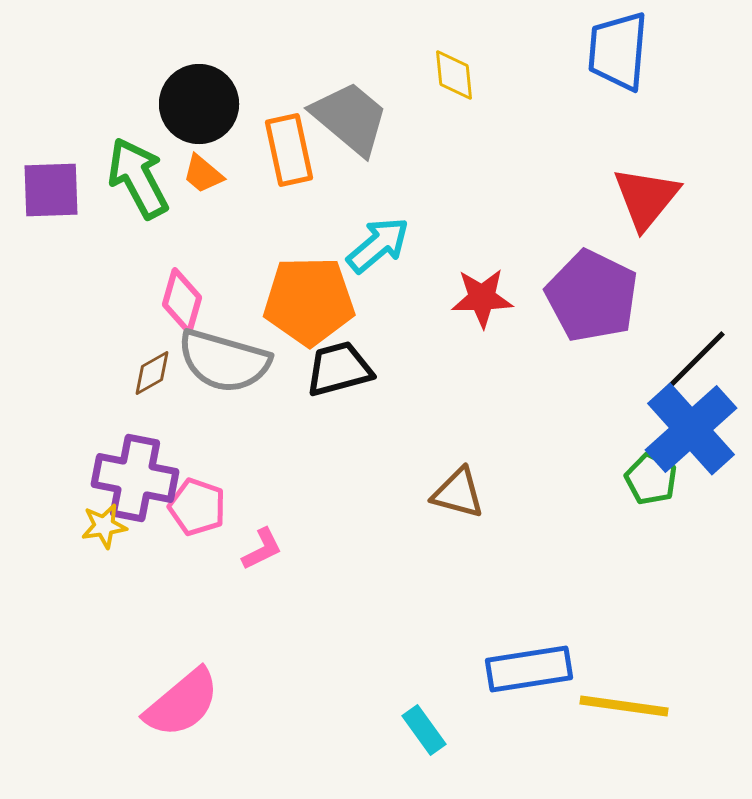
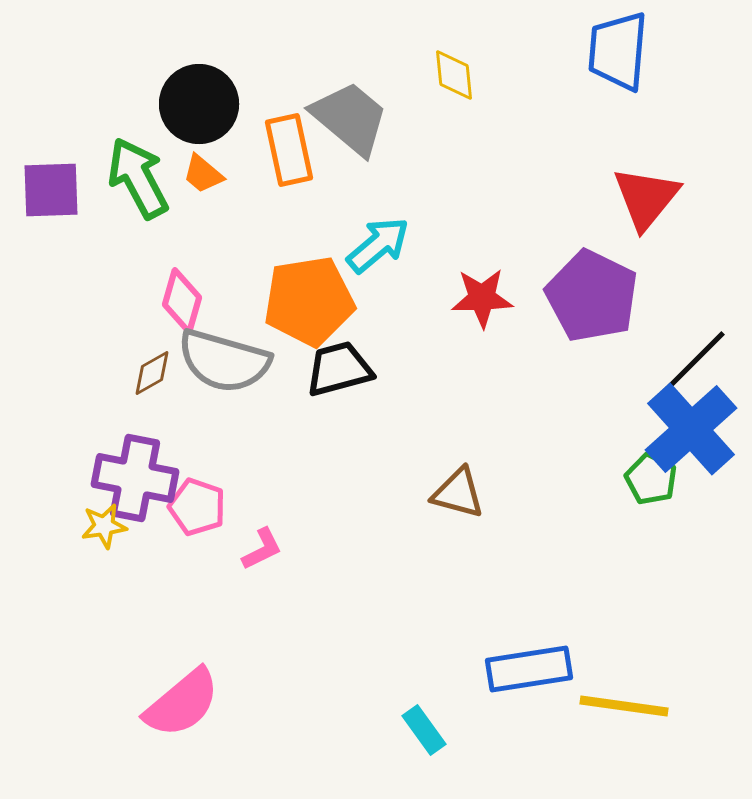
orange pentagon: rotated 8 degrees counterclockwise
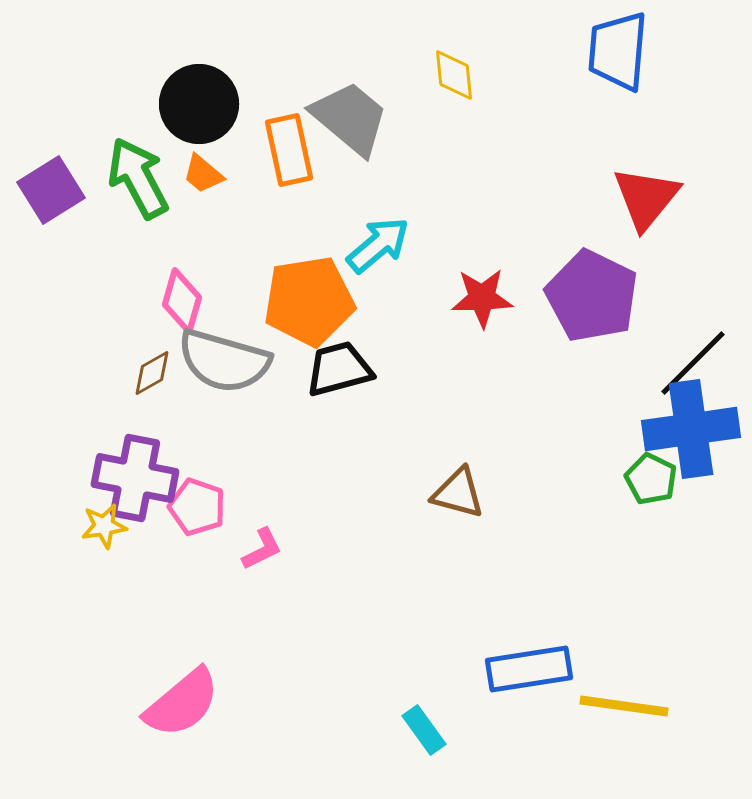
purple square: rotated 30 degrees counterclockwise
blue cross: rotated 34 degrees clockwise
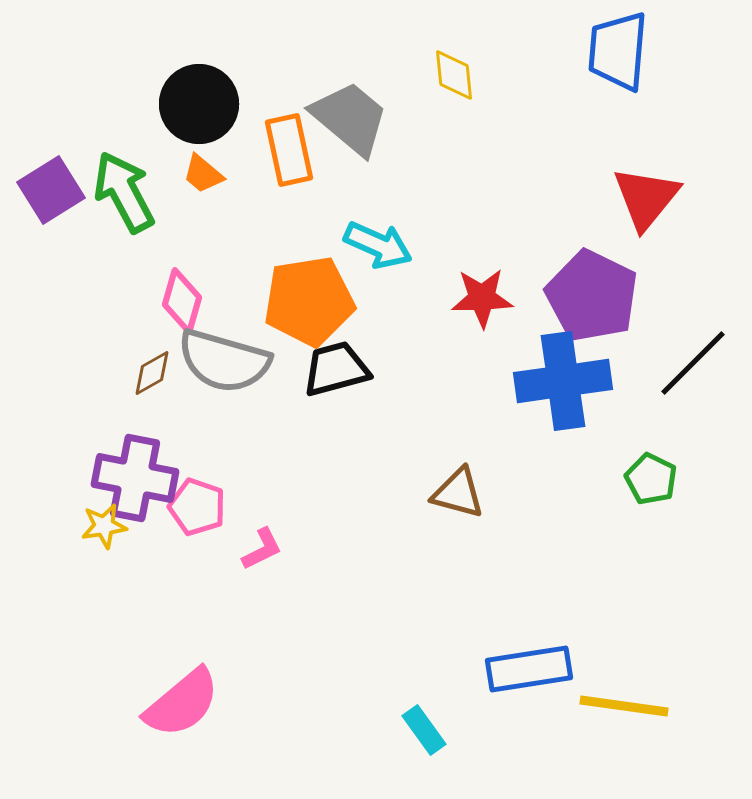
green arrow: moved 14 px left, 14 px down
cyan arrow: rotated 64 degrees clockwise
black trapezoid: moved 3 px left
blue cross: moved 128 px left, 48 px up
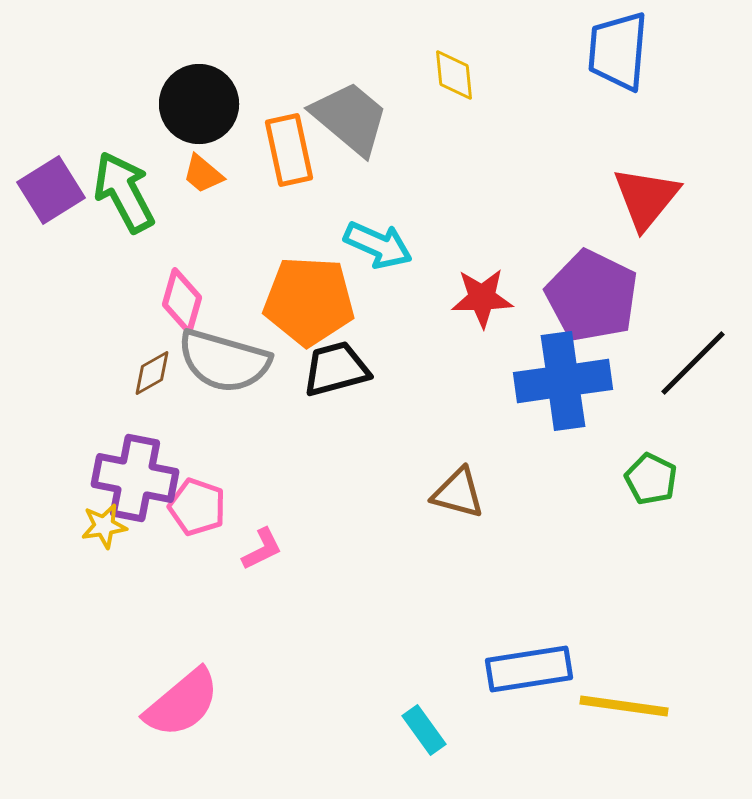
orange pentagon: rotated 12 degrees clockwise
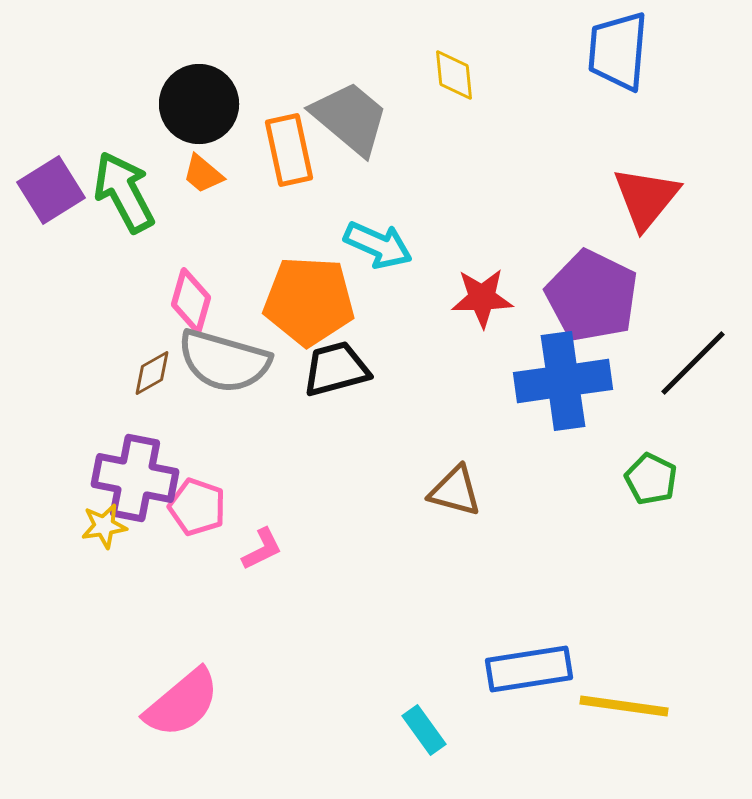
pink diamond: moved 9 px right
brown triangle: moved 3 px left, 2 px up
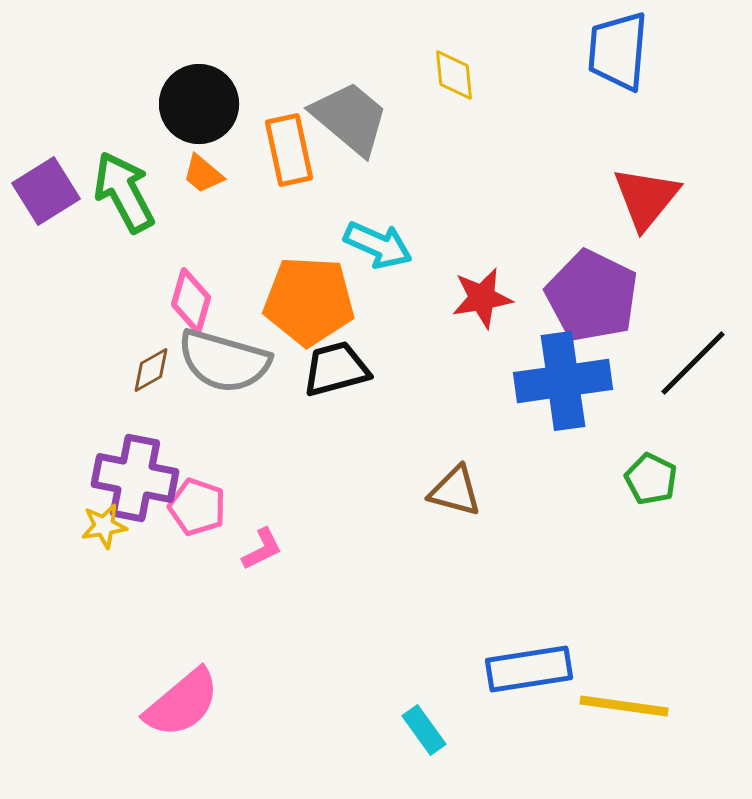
purple square: moved 5 px left, 1 px down
red star: rotated 8 degrees counterclockwise
brown diamond: moved 1 px left, 3 px up
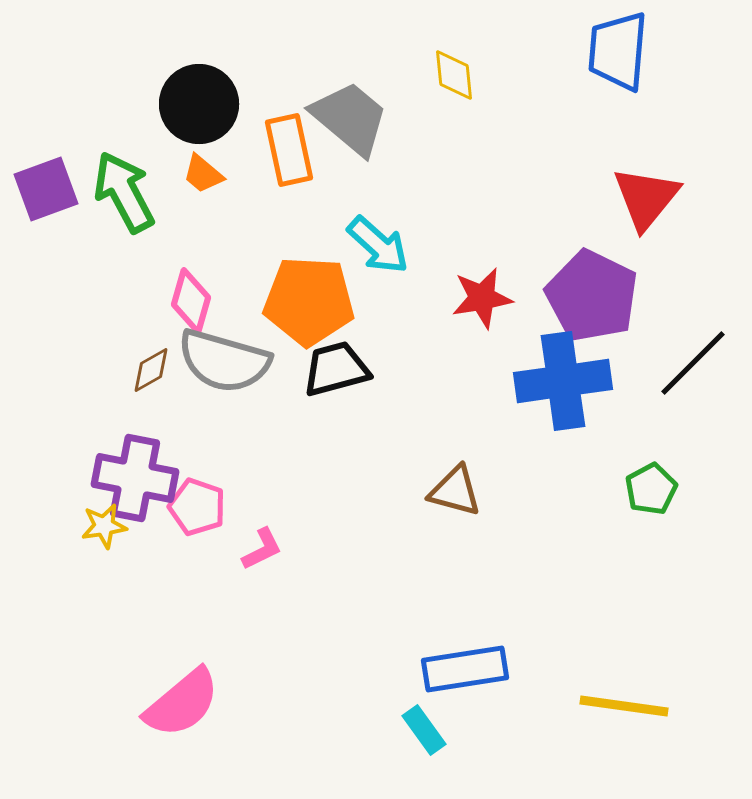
purple square: moved 2 px up; rotated 12 degrees clockwise
cyan arrow: rotated 18 degrees clockwise
green pentagon: moved 10 px down; rotated 18 degrees clockwise
blue rectangle: moved 64 px left
